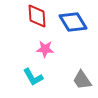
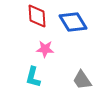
cyan L-shape: rotated 45 degrees clockwise
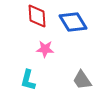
cyan L-shape: moved 5 px left, 3 px down
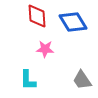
cyan L-shape: rotated 15 degrees counterclockwise
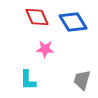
red diamond: moved 1 px down; rotated 20 degrees counterclockwise
gray trapezoid: rotated 50 degrees clockwise
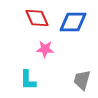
red diamond: moved 1 px down
blue diamond: rotated 60 degrees counterclockwise
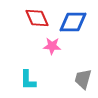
pink star: moved 7 px right, 3 px up
gray trapezoid: moved 1 px right, 1 px up
